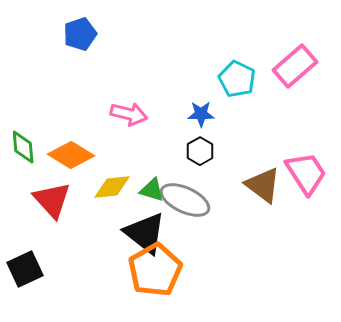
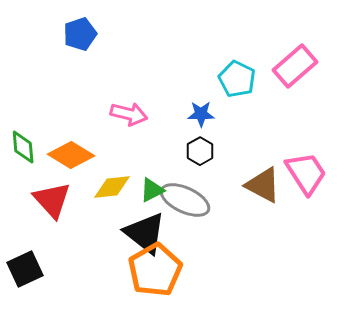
brown triangle: rotated 9 degrees counterclockwise
green triangle: rotated 44 degrees counterclockwise
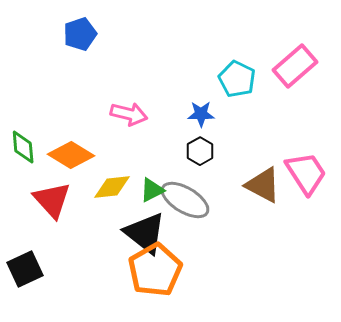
gray ellipse: rotated 6 degrees clockwise
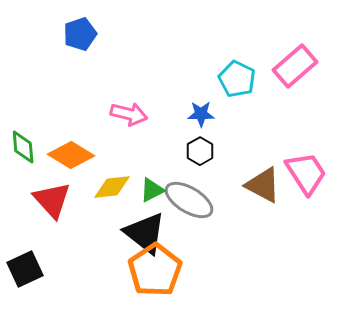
gray ellipse: moved 4 px right
orange pentagon: rotated 4 degrees counterclockwise
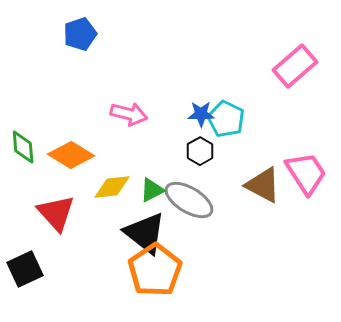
cyan pentagon: moved 11 px left, 40 px down
red triangle: moved 4 px right, 13 px down
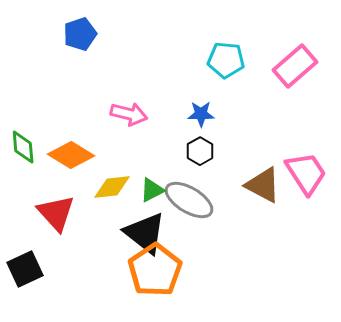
cyan pentagon: moved 59 px up; rotated 21 degrees counterclockwise
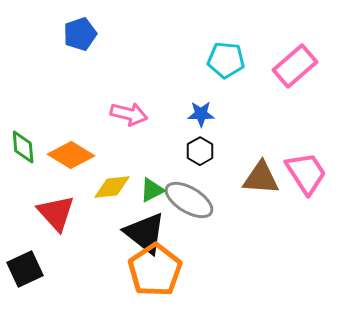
brown triangle: moved 2 px left, 7 px up; rotated 24 degrees counterclockwise
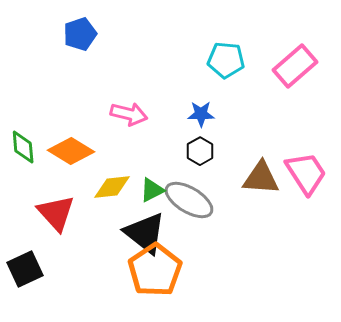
orange diamond: moved 4 px up
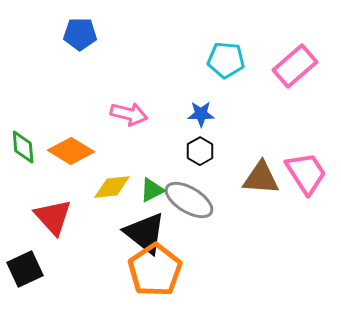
blue pentagon: rotated 20 degrees clockwise
red triangle: moved 3 px left, 4 px down
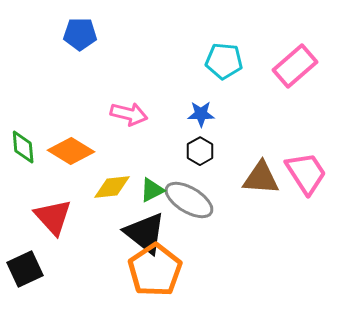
cyan pentagon: moved 2 px left, 1 px down
